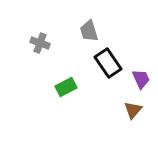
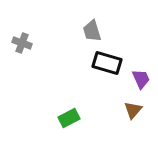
gray trapezoid: moved 3 px right
gray cross: moved 18 px left
black rectangle: moved 1 px left; rotated 40 degrees counterclockwise
green rectangle: moved 3 px right, 31 px down
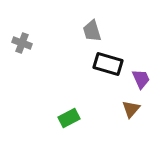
black rectangle: moved 1 px right, 1 px down
brown triangle: moved 2 px left, 1 px up
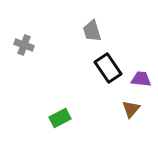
gray cross: moved 2 px right, 2 px down
black rectangle: moved 4 px down; rotated 40 degrees clockwise
purple trapezoid: rotated 60 degrees counterclockwise
green rectangle: moved 9 px left
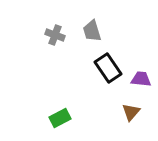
gray cross: moved 31 px right, 10 px up
brown triangle: moved 3 px down
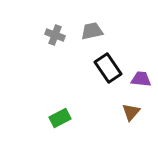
gray trapezoid: rotated 95 degrees clockwise
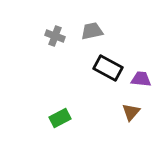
gray cross: moved 1 px down
black rectangle: rotated 28 degrees counterclockwise
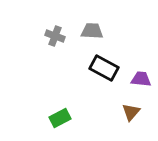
gray trapezoid: rotated 15 degrees clockwise
black rectangle: moved 4 px left
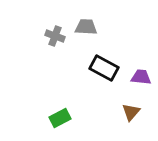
gray trapezoid: moved 6 px left, 4 px up
purple trapezoid: moved 2 px up
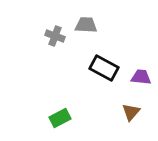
gray trapezoid: moved 2 px up
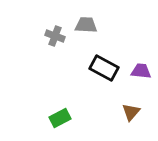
purple trapezoid: moved 6 px up
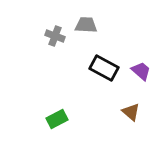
purple trapezoid: rotated 35 degrees clockwise
brown triangle: rotated 30 degrees counterclockwise
green rectangle: moved 3 px left, 1 px down
